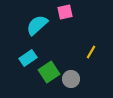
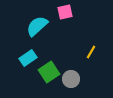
cyan semicircle: moved 1 px down
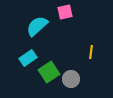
yellow line: rotated 24 degrees counterclockwise
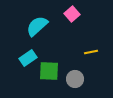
pink square: moved 7 px right, 2 px down; rotated 28 degrees counterclockwise
yellow line: rotated 72 degrees clockwise
green square: moved 1 px up; rotated 35 degrees clockwise
gray circle: moved 4 px right
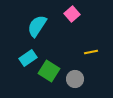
cyan semicircle: rotated 15 degrees counterclockwise
green square: rotated 30 degrees clockwise
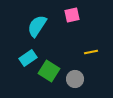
pink square: moved 1 px down; rotated 28 degrees clockwise
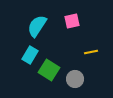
pink square: moved 6 px down
cyan rectangle: moved 2 px right, 3 px up; rotated 24 degrees counterclockwise
green square: moved 1 px up
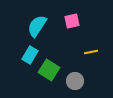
gray circle: moved 2 px down
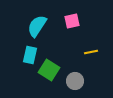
cyan rectangle: rotated 18 degrees counterclockwise
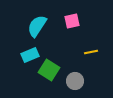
cyan rectangle: rotated 54 degrees clockwise
